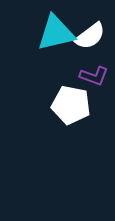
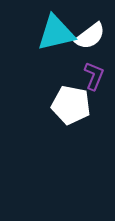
purple L-shape: rotated 88 degrees counterclockwise
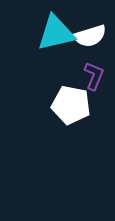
white semicircle: rotated 20 degrees clockwise
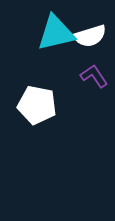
purple L-shape: rotated 56 degrees counterclockwise
white pentagon: moved 34 px left
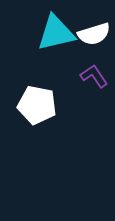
white semicircle: moved 4 px right, 2 px up
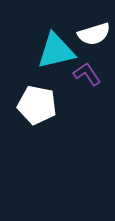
cyan triangle: moved 18 px down
purple L-shape: moved 7 px left, 2 px up
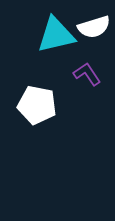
white semicircle: moved 7 px up
cyan triangle: moved 16 px up
